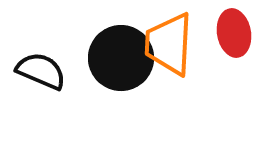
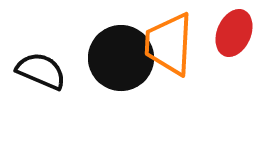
red ellipse: rotated 33 degrees clockwise
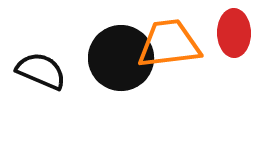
red ellipse: rotated 24 degrees counterclockwise
orange trapezoid: rotated 80 degrees clockwise
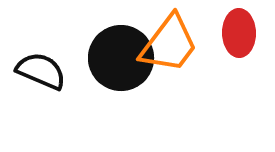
red ellipse: moved 5 px right
orange trapezoid: rotated 134 degrees clockwise
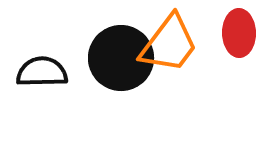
black semicircle: moved 1 px right, 1 px down; rotated 24 degrees counterclockwise
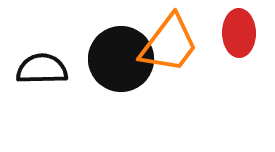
black circle: moved 1 px down
black semicircle: moved 3 px up
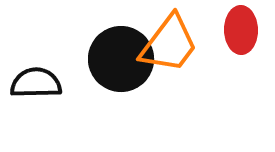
red ellipse: moved 2 px right, 3 px up
black semicircle: moved 6 px left, 14 px down
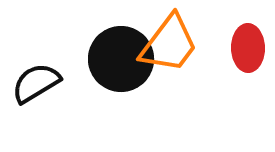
red ellipse: moved 7 px right, 18 px down
black semicircle: rotated 30 degrees counterclockwise
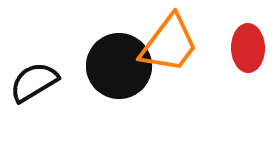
black circle: moved 2 px left, 7 px down
black semicircle: moved 2 px left, 1 px up
